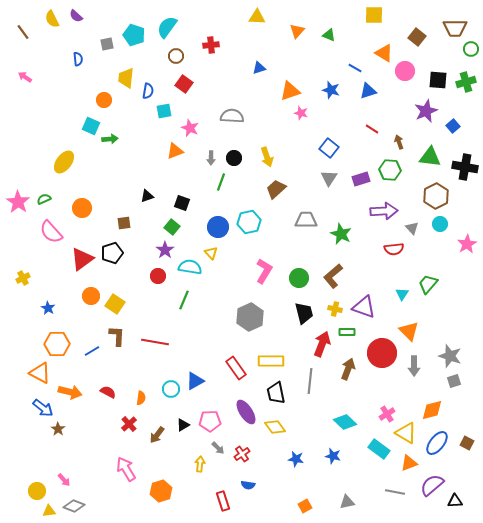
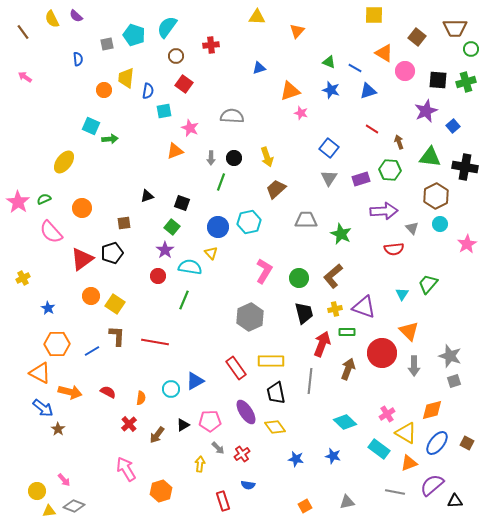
green triangle at (329, 35): moved 27 px down
orange circle at (104, 100): moved 10 px up
yellow cross at (335, 309): rotated 24 degrees counterclockwise
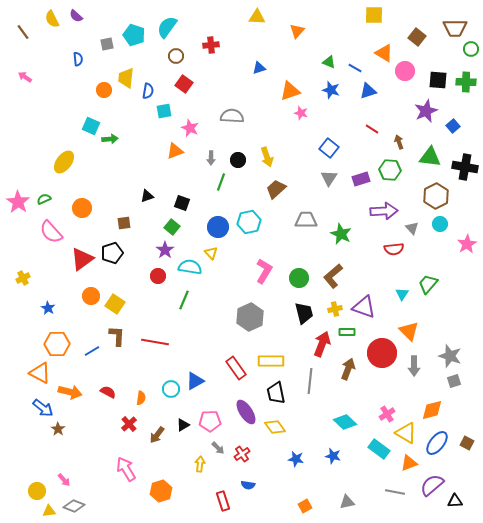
green cross at (466, 82): rotated 18 degrees clockwise
black circle at (234, 158): moved 4 px right, 2 px down
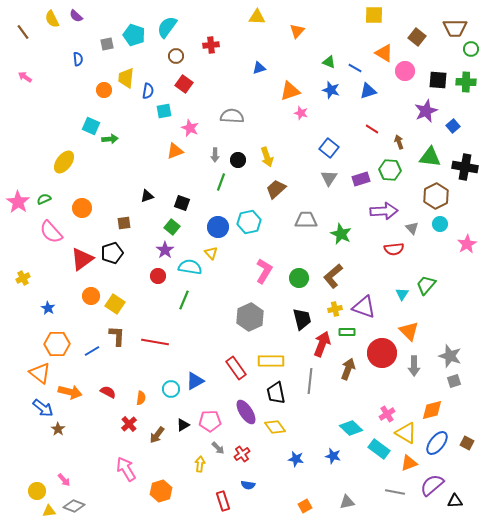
gray arrow at (211, 158): moved 4 px right, 3 px up
green trapezoid at (428, 284): moved 2 px left, 1 px down
black trapezoid at (304, 313): moved 2 px left, 6 px down
orange triangle at (40, 373): rotated 10 degrees clockwise
cyan diamond at (345, 422): moved 6 px right, 6 px down
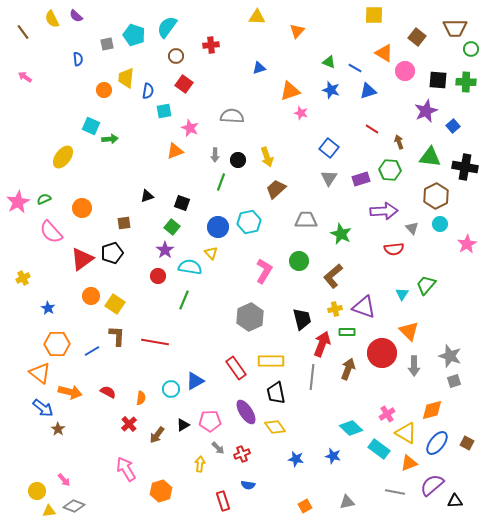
yellow ellipse at (64, 162): moved 1 px left, 5 px up
pink star at (18, 202): rotated 10 degrees clockwise
green circle at (299, 278): moved 17 px up
gray line at (310, 381): moved 2 px right, 4 px up
red cross at (242, 454): rotated 14 degrees clockwise
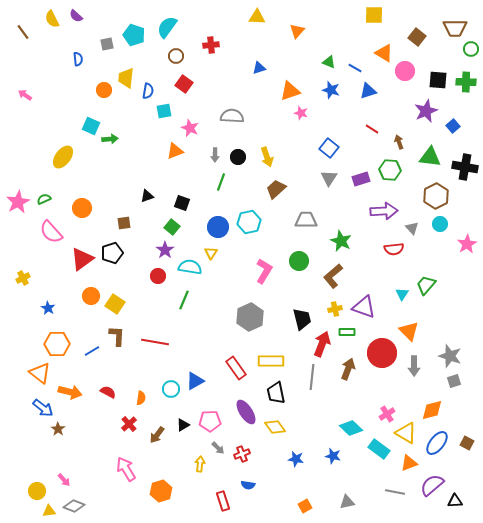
pink arrow at (25, 77): moved 18 px down
black circle at (238, 160): moved 3 px up
green star at (341, 234): moved 7 px down
yellow triangle at (211, 253): rotated 16 degrees clockwise
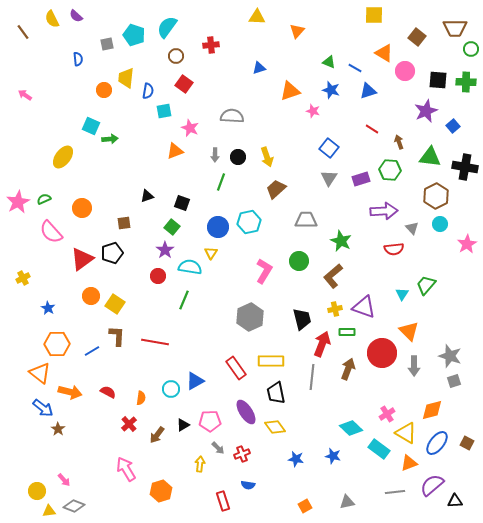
pink star at (301, 113): moved 12 px right, 2 px up
gray line at (395, 492): rotated 18 degrees counterclockwise
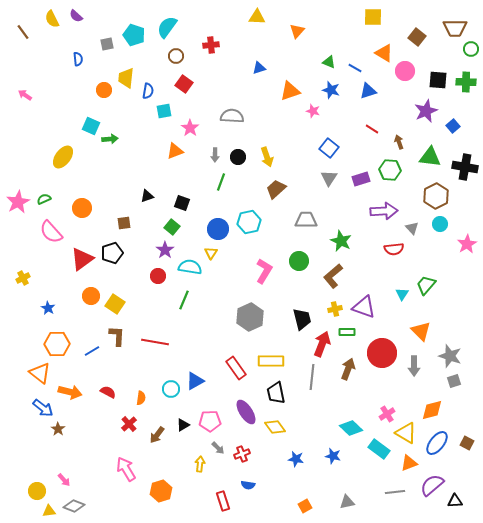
yellow square at (374, 15): moved 1 px left, 2 px down
pink star at (190, 128): rotated 12 degrees clockwise
blue circle at (218, 227): moved 2 px down
orange triangle at (409, 331): moved 12 px right
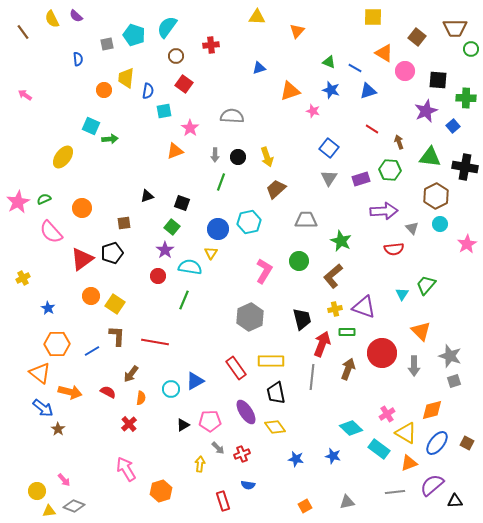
green cross at (466, 82): moved 16 px down
brown arrow at (157, 435): moved 26 px left, 61 px up
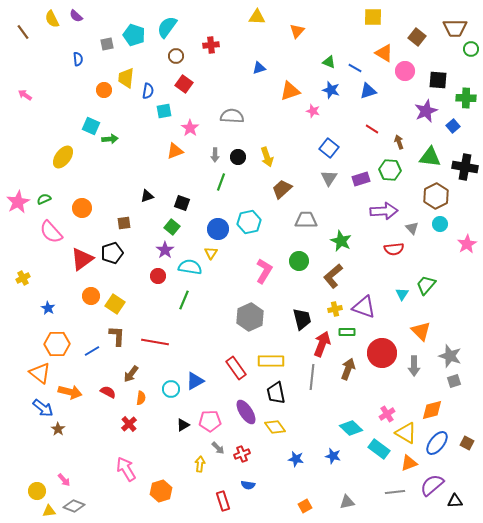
brown trapezoid at (276, 189): moved 6 px right
